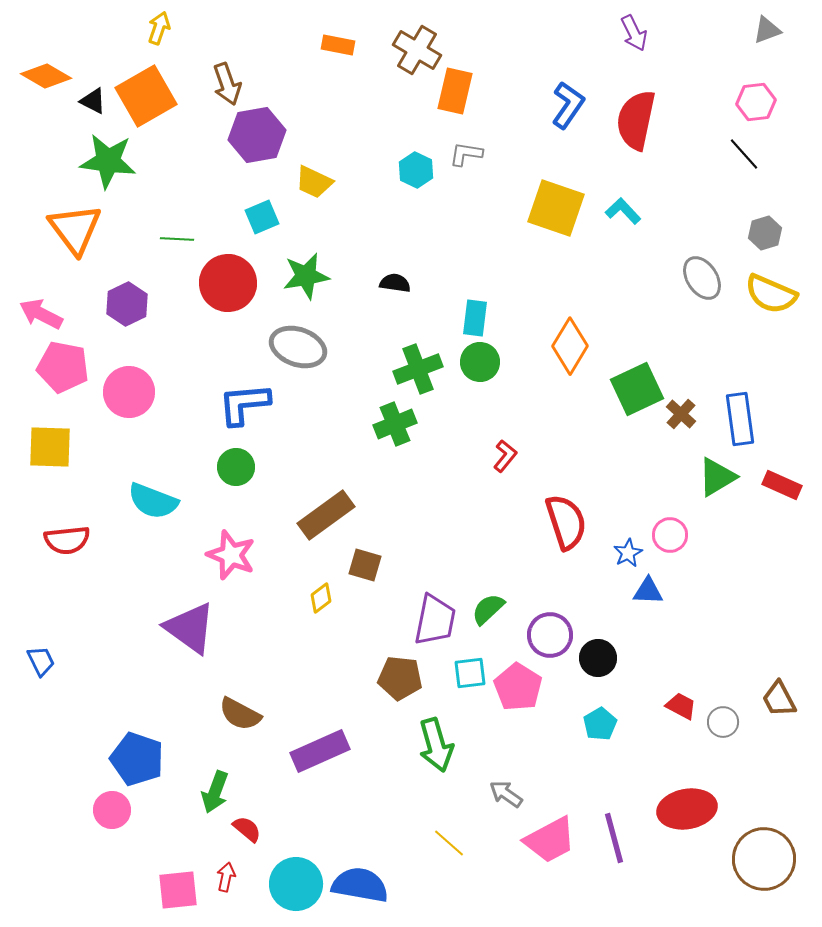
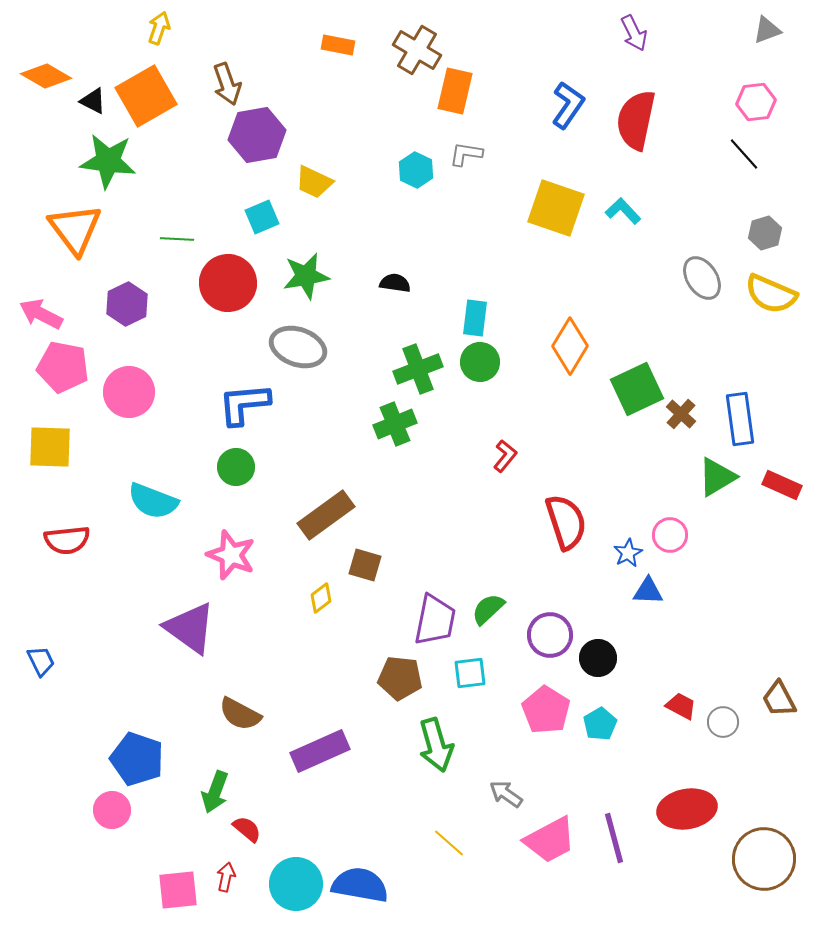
pink pentagon at (518, 687): moved 28 px right, 23 px down
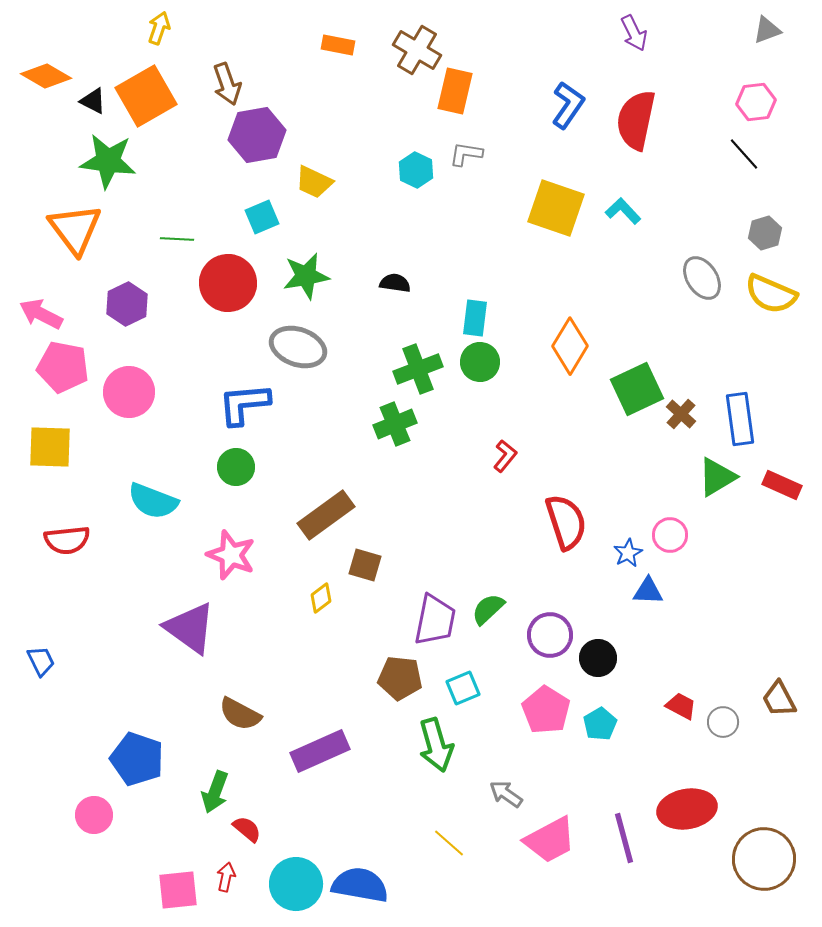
cyan square at (470, 673): moved 7 px left, 15 px down; rotated 16 degrees counterclockwise
pink circle at (112, 810): moved 18 px left, 5 px down
purple line at (614, 838): moved 10 px right
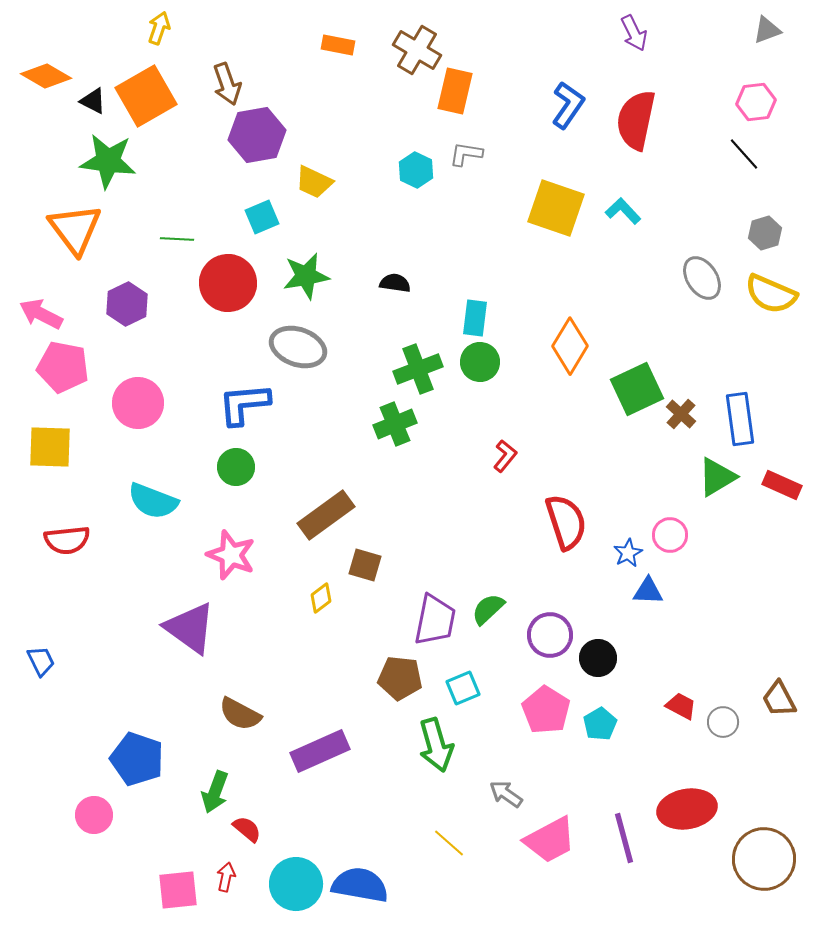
pink circle at (129, 392): moved 9 px right, 11 px down
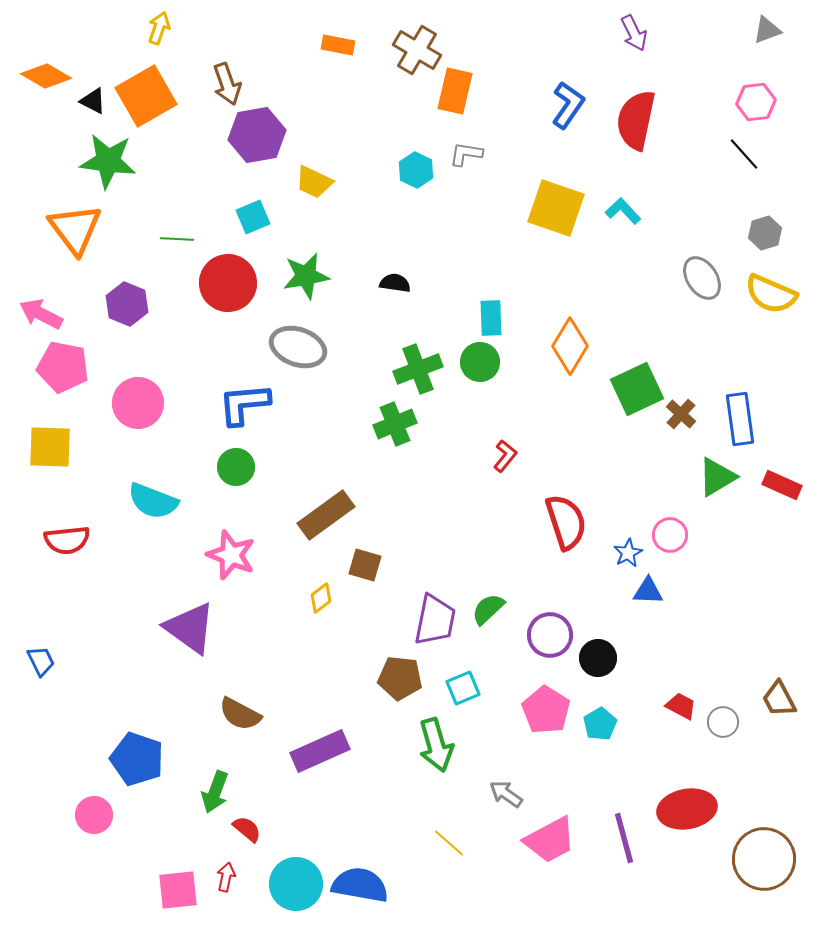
cyan square at (262, 217): moved 9 px left
purple hexagon at (127, 304): rotated 12 degrees counterclockwise
cyan rectangle at (475, 318): moved 16 px right; rotated 9 degrees counterclockwise
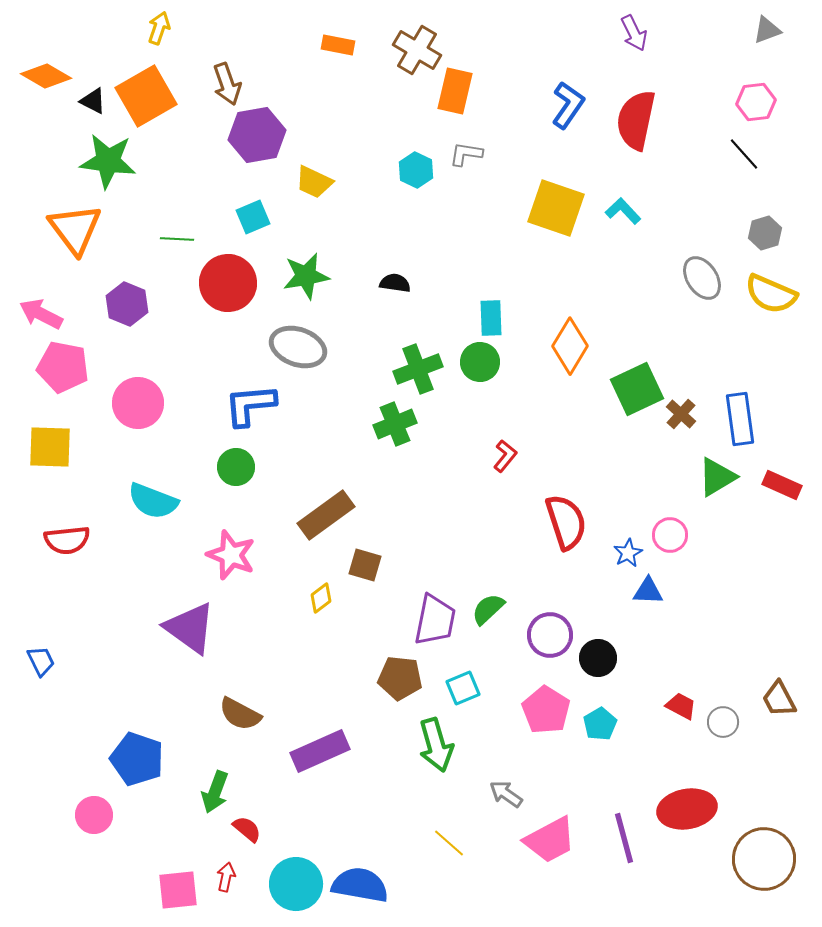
blue L-shape at (244, 404): moved 6 px right, 1 px down
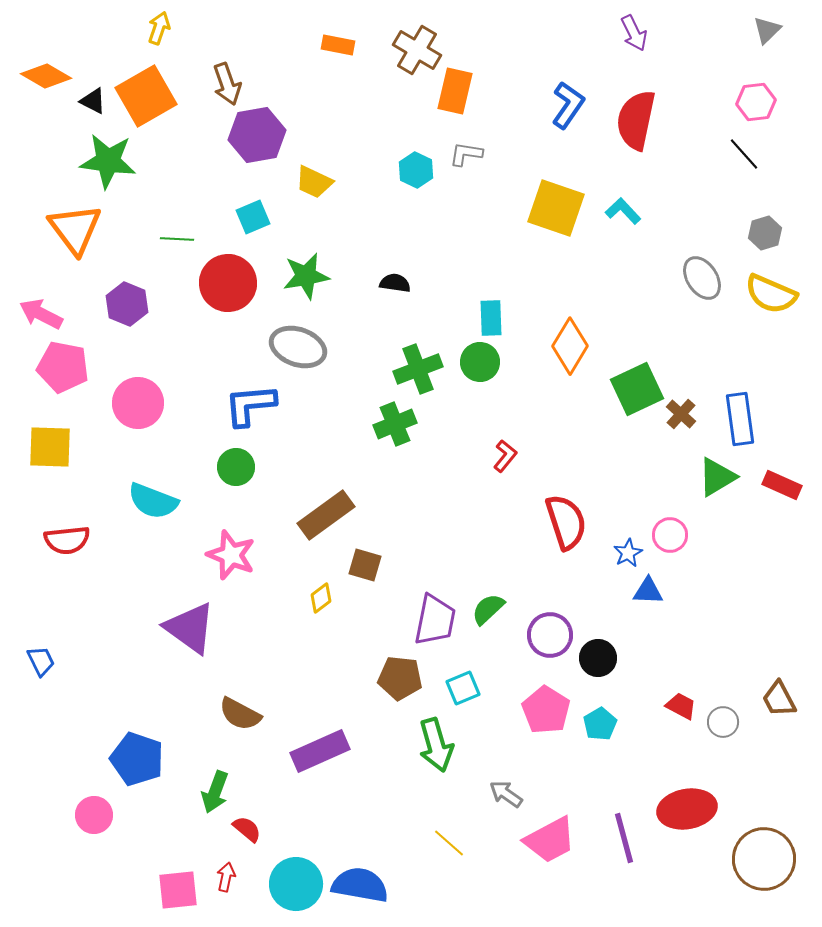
gray triangle at (767, 30): rotated 24 degrees counterclockwise
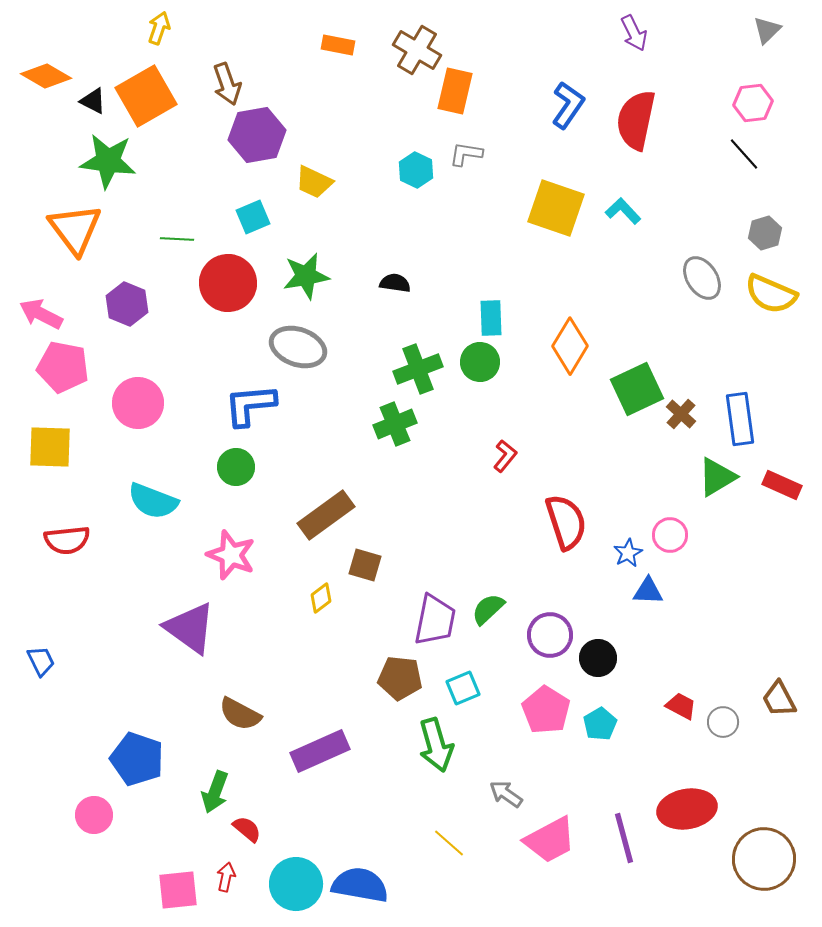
pink hexagon at (756, 102): moved 3 px left, 1 px down
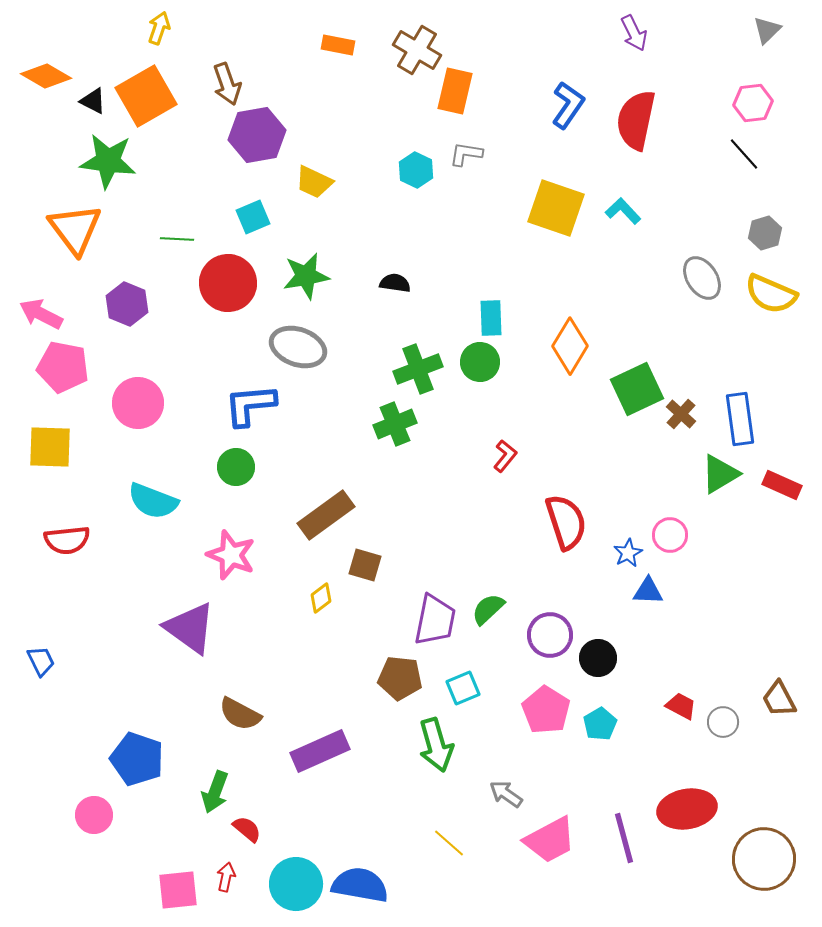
green triangle at (717, 477): moved 3 px right, 3 px up
